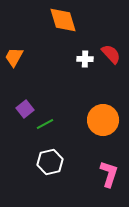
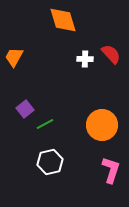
orange circle: moved 1 px left, 5 px down
pink L-shape: moved 2 px right, 4 px up
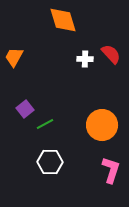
white hexagon: rotated 15 degrees clockwise
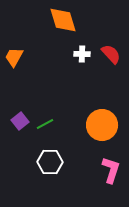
white cross: moved 3 px left, 5 px up
purple square: moved 5 px left, 12 px down
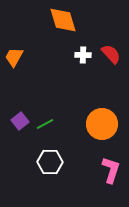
white cross: moved 1 px right, 1 px down
orange circle: moved 1 px up
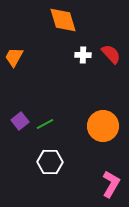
orange circle: moved 1 px right, 2 px down
pink L-shape: moved 14 px down; rotated 12 degrees clockwise
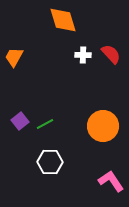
pink L-shape: moved 3 px up; rotated 64 degrees counterclockwise
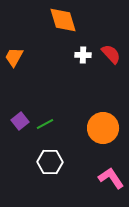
orange circle: moved 2 px down
pink L-shape: moved 3 px up
